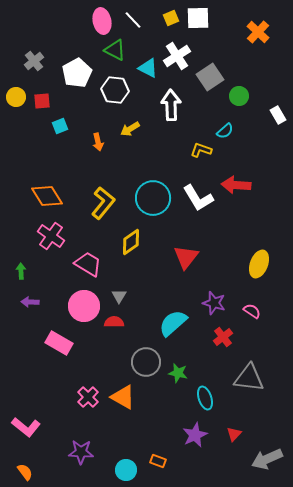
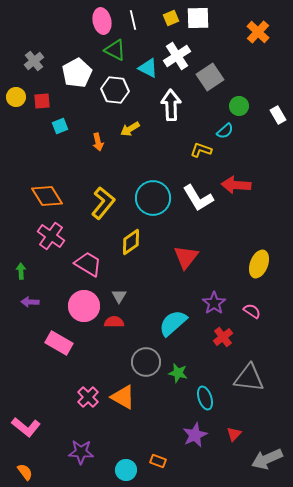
white line at (133, 20): rotated 30 degrees clockwise
green circle at (239, 96): moved 10 px down
purple star at (214, 303): rotated 20 degrees clockwise
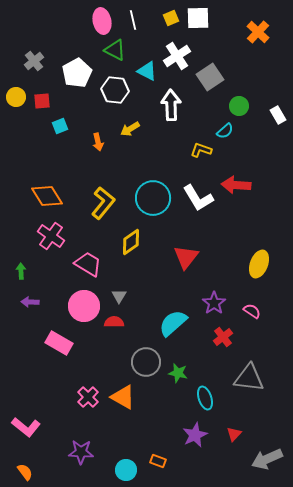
cyan triangle at (148, 68): moved 1 px left, 3 px down
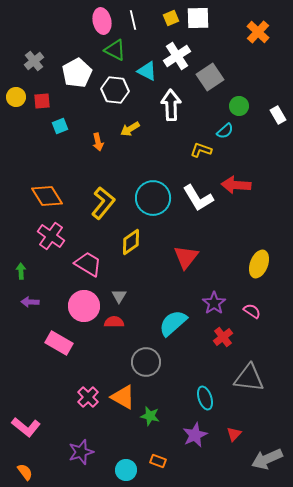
green star at (178, 373): moved 28 px left, 43 px down
purple star at (81, 452): rotated 20 degrees counterclockwise
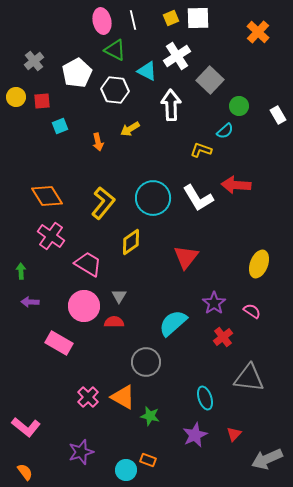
gray square at (210, 77): moved 3 px down; rotated 12 degrees counterclockwise
orange rectangle at (158, 461): moved 10 px left, 1 px up
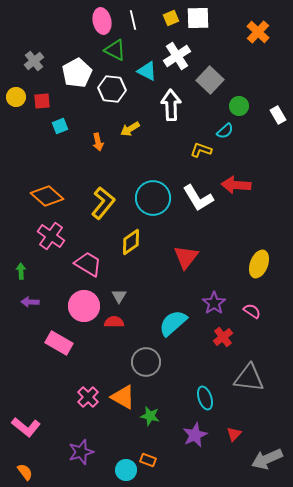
white hexagon at (115, 90): moved 3 px left, 1 px up
orange diamond at (47, 196): rotated 16 degrees counterclockwise
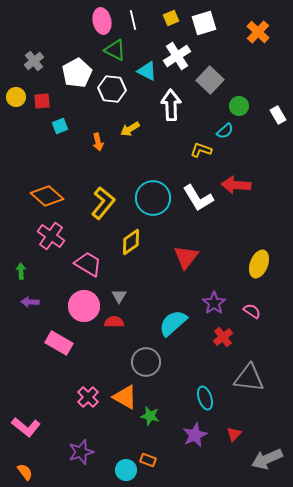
white square at (198, 18): moved 6 px right, 5 px down; rotated 15 degrees counterclockwise
orange triangle at (123, 397): moved 2 px right
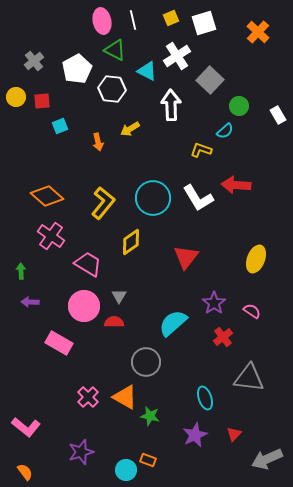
white pentagon at (77, 73): moved 4 px up
yellow ellipse at (259, 264): moved 3 px left, 5 px up
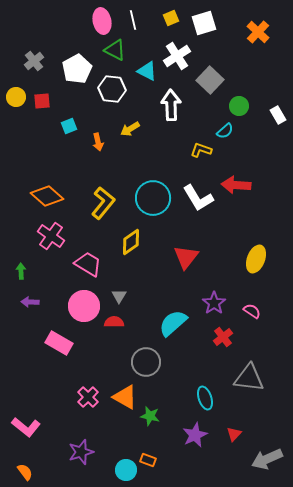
cyan square at (60, 126): moved 9 px right
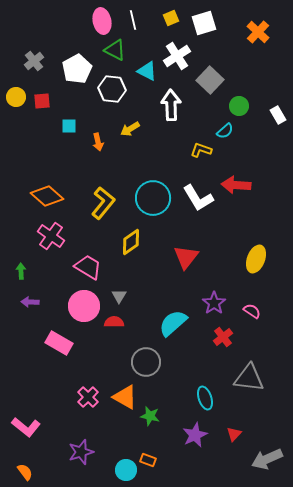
cyan square at (69, 126): rotated 21 degrees clockwise
pink trapezoid at (88, 264): moved 3 px down
